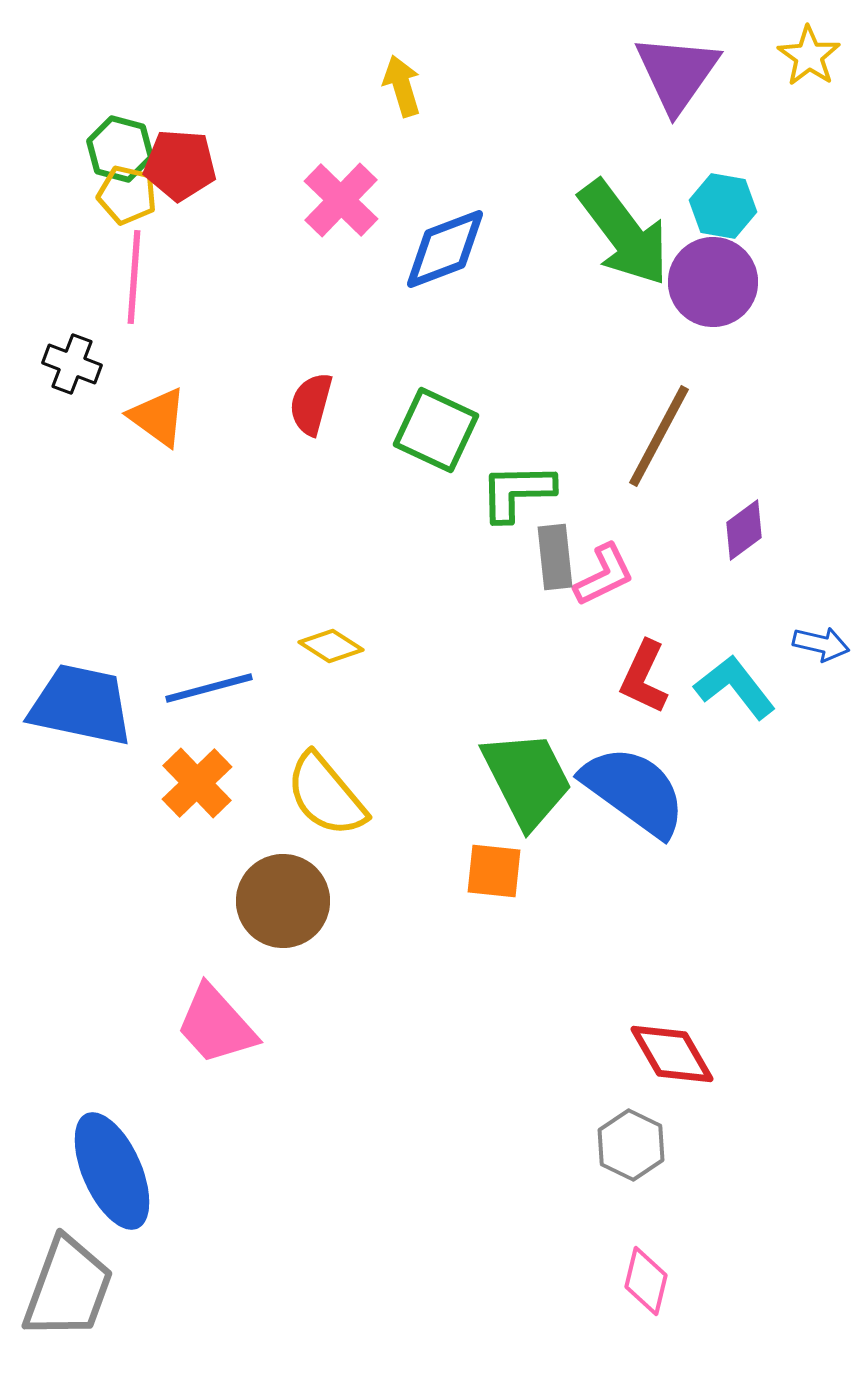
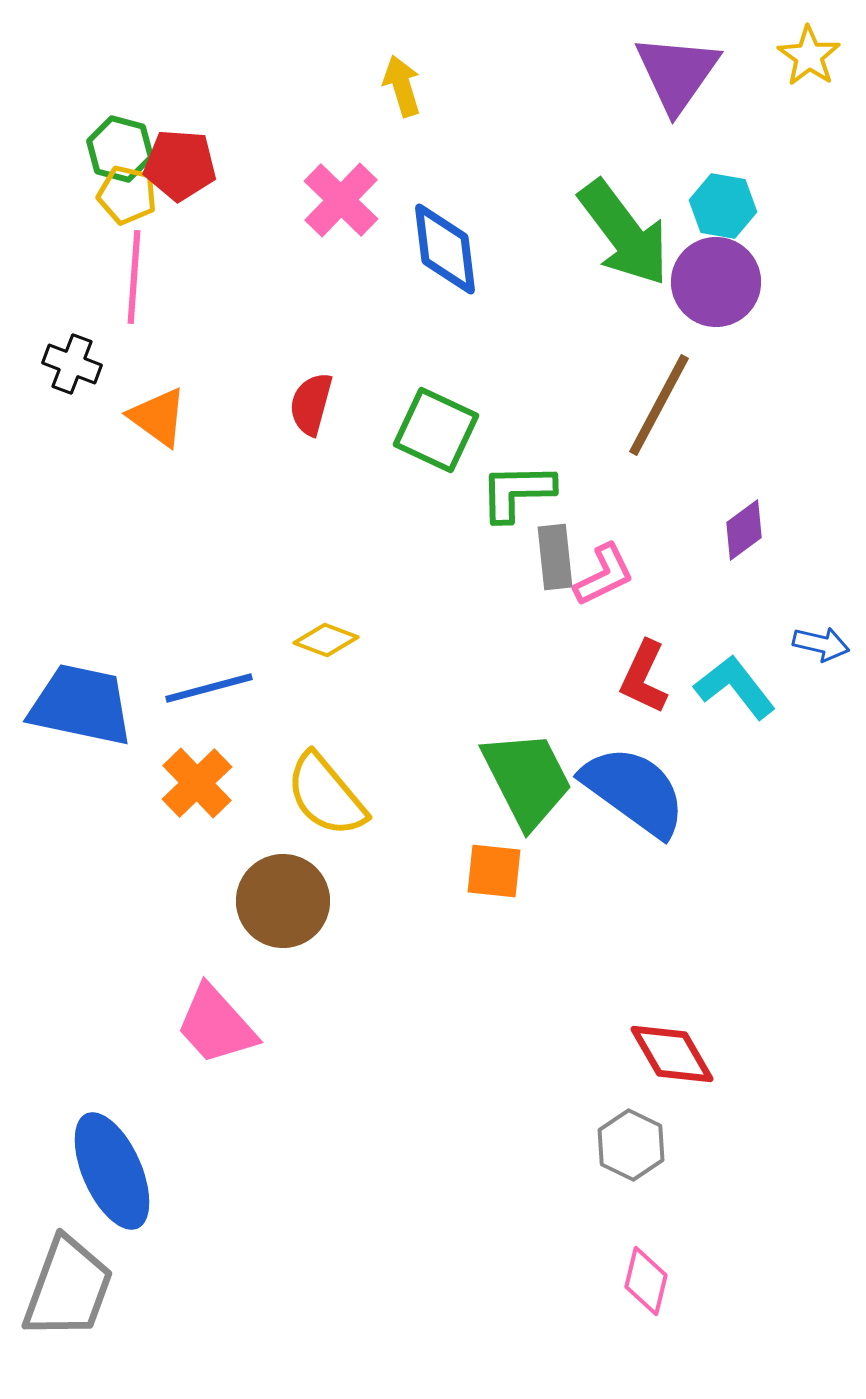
blue diamond: rotated 76 degrees counterclockwise
purple circle: moved 3 px right
brown line: moved 31 px up
yellow diamond: moved 5 px left, 6 px up; rotated 12 degrees counterclockwise
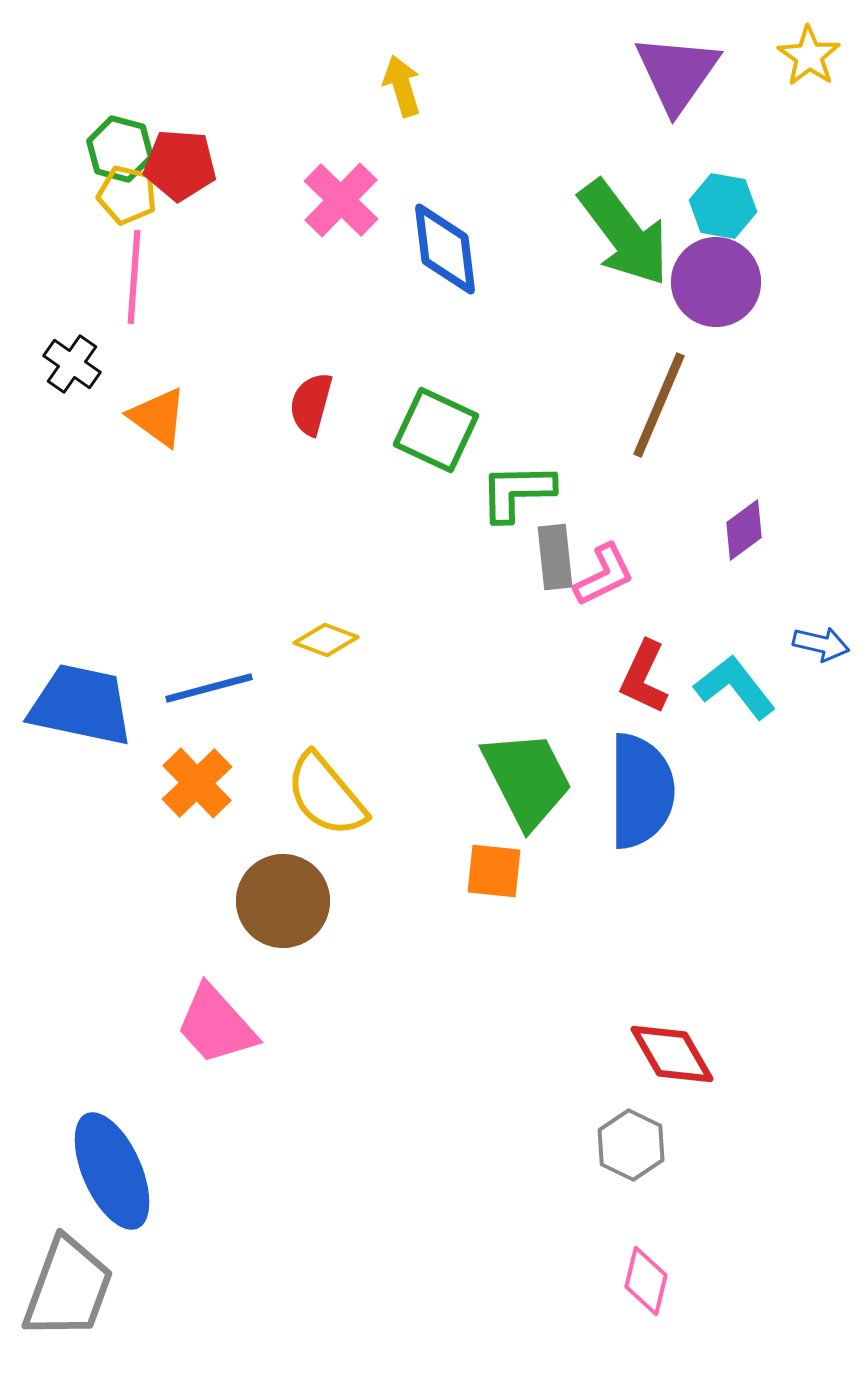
black cross: rotated 14 degrees clockwise
brown line: rotated 5 degrees counterclockwise
blue semicircle: moved 7 px right; rotated 54 degrees clockwise
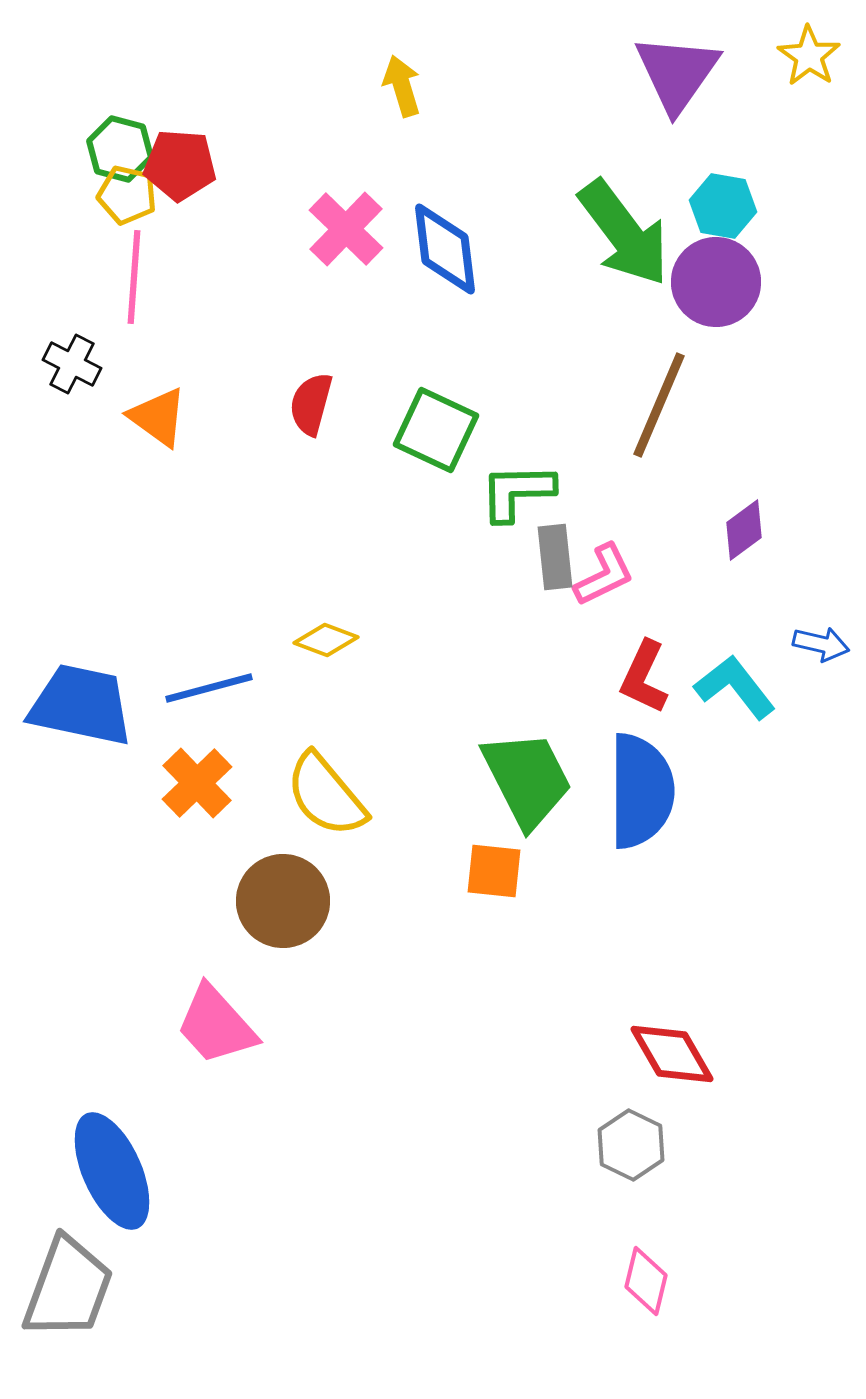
pink cross: moved 5 px right, 29 px down
black cross: rotated 8 degrees counterclockwise
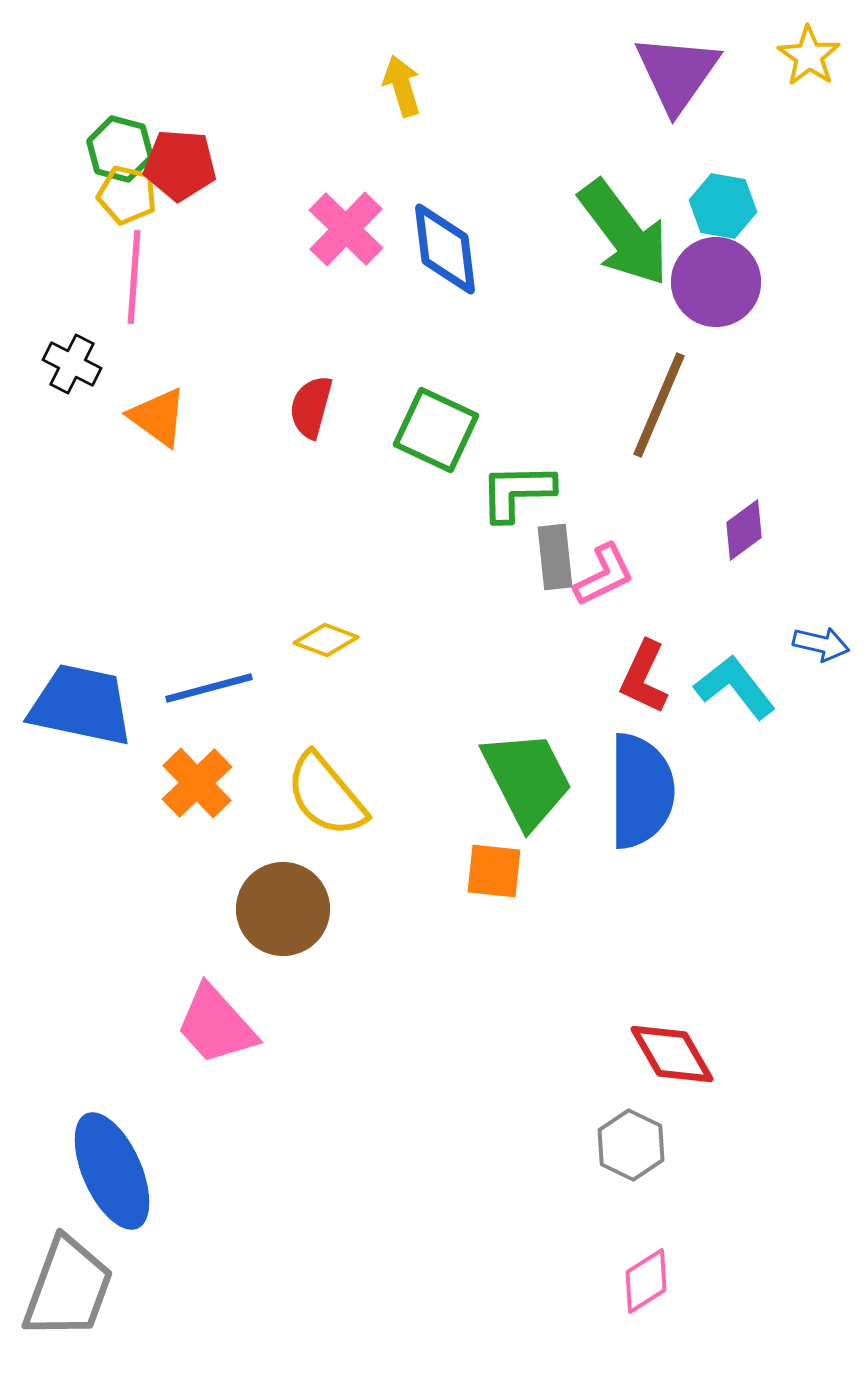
red semicircle: moved 3 px down
brown circle: moved 8 px down
pink diamond: rotated 44 degrees clockwise
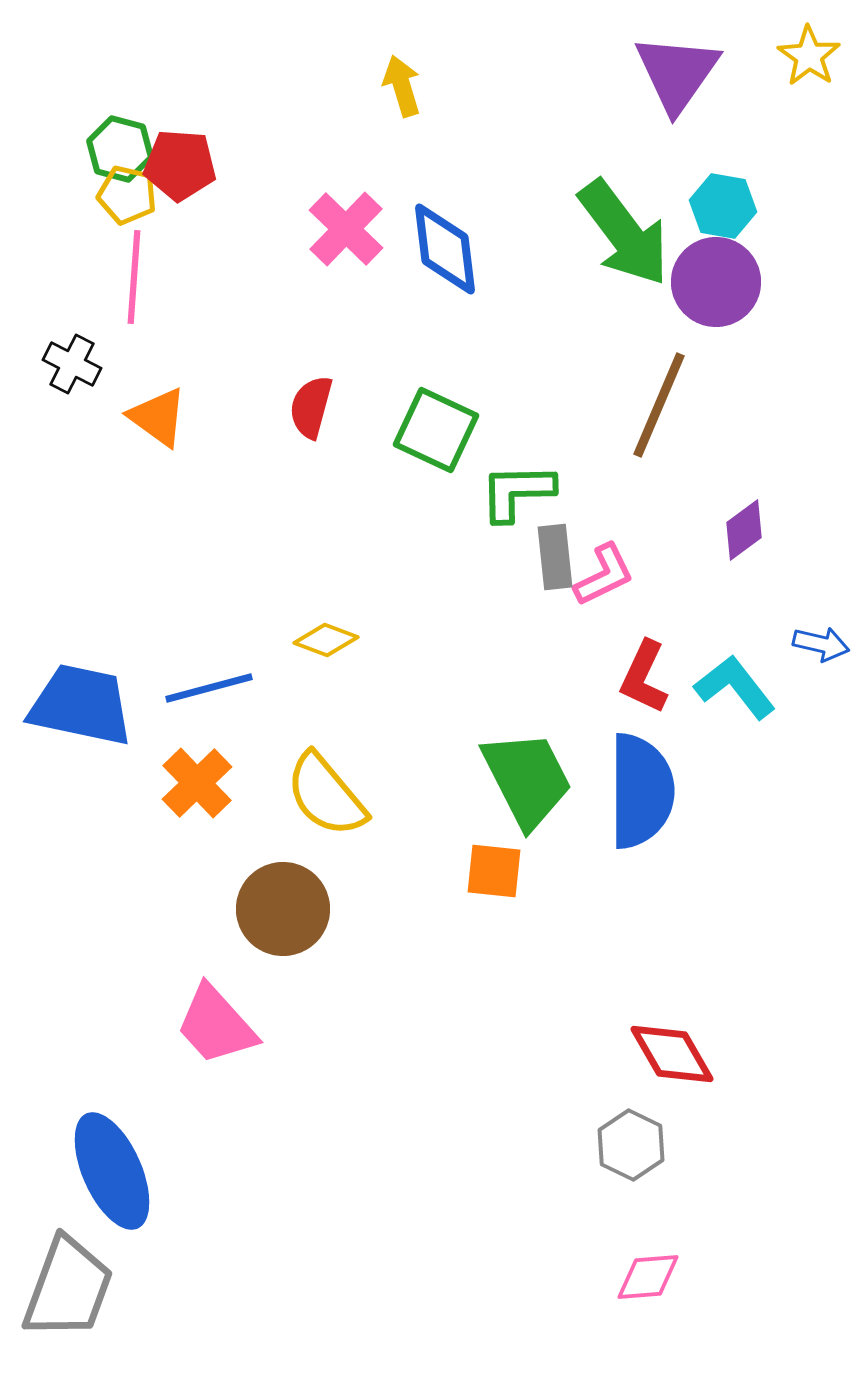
pink diamond: moved 2 px right, 4 px up; rotated 28 degrees clockwise
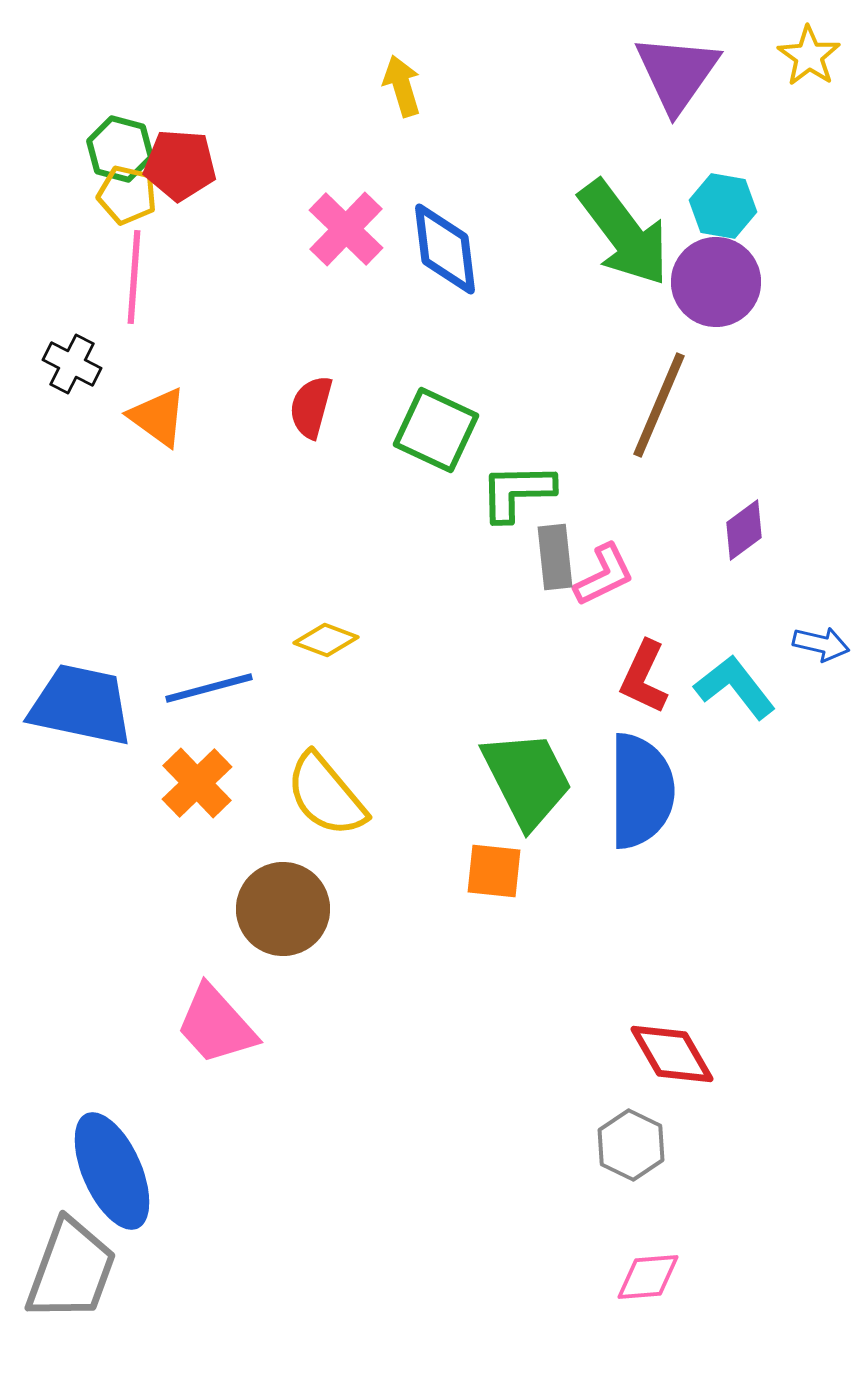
gray trapezoid: moved 3 px right, 18 px up
